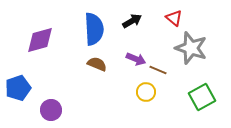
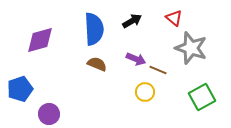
blue pentagon: moved 2 px right, 1 px down
yellow circle: moved 1 px left
purple circle: moved 2 px left, 4 px down
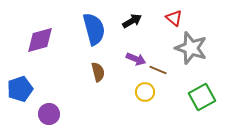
blue semicircle: rotated 12 degrees counterclockwise
brown semicircle: moved 1 px right, 8 px down; rotated 54 degrees clockwise
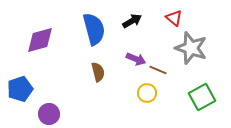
yellow circle: moved 2 px right, 1 px down
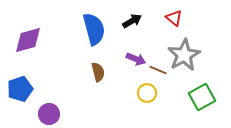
purple diamond: moved 12 px left
gray star: moved 7 px left, 7 px down; rotated 24 degrees clockwise
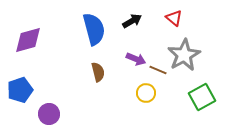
blue pentagon: moved 1 px down
yellow circle: moved 1 px left
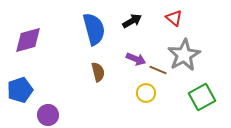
purple circle: moved 1 px left, 1 px down
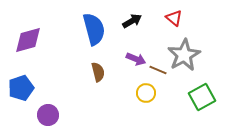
blue pentagon: moved 1 px right, 2 px up
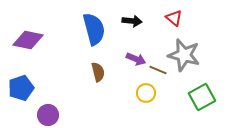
black arrow: rotated 36 degrees clockwise
purple diamond: rotated 28 degrees clockwise
gray star: rotated 28 degrees counterclockwise
